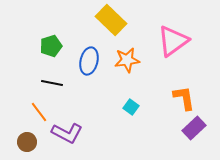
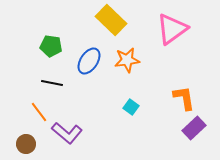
pink triangle: moved 1 px left, 12 px up
green pentagon: rotated 25 degrees clockwise
blue ellipse: rotated 20 degrees clockwise
purple L-shape: rotated 12 degrees clockwise
brown circle: moved 1 px left, 2 px down
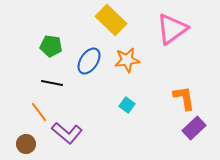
cyan square: moved 4 px left, 2 px up
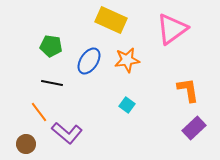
yellow rectangle: rotated 20 degrees counterclockwise
orange L-shape: moved 4 px right, 8 px up
